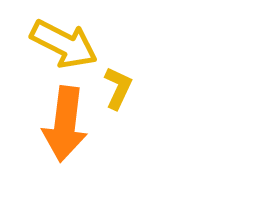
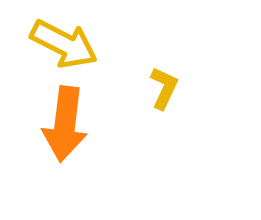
yellow L-shape: moved 46 px right
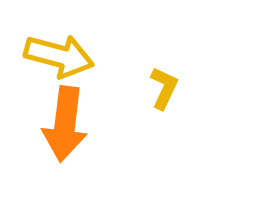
yellow arrow: moved 5 px left, 12 px down; rotated 12 degrees counterclockwise
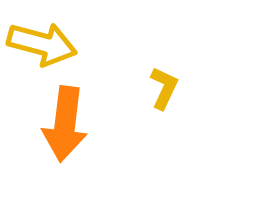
yellow arrow: moved 17 px left, 12 px up
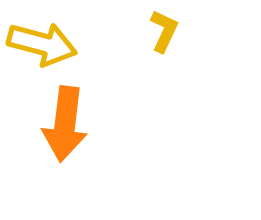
yellow L-shape: moved 57 px up
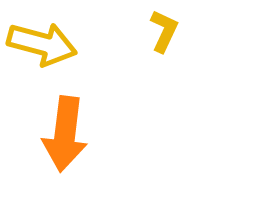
orange arrow: moved 10 px down
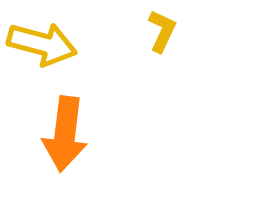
yellow L-shape: moved 2 px left
